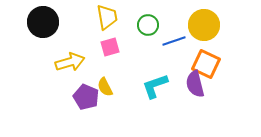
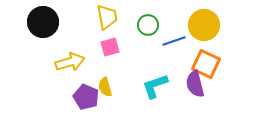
yellow semicircle: rotated 12 degrees clockwise
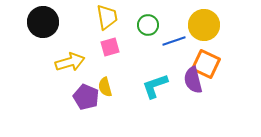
purple semicircle: moved 2 px left, 4 px up
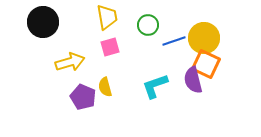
yellow circle: moved 13 px down
purple pentagon: moved 3 px left
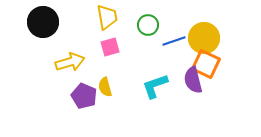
purple pentagon: moved 1 px right, 1 px up
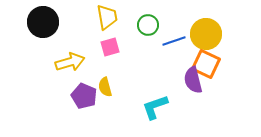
yellow circle: moved 2 px right, 4 px up
cyan L-shape: moved 21 px down
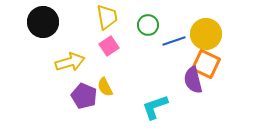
pink square: moved 1 px left, 1 px up; rotated 18 degrees counterclockwise
yellow semicircle: rotated 12 degrees counterclockwise
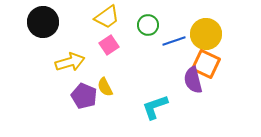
yellow trapezoid: rotated 64 degrees clockwise
pink square: moved 1 px up
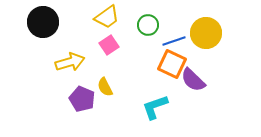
yellow circle: moved 1 px up
orange square: moved 34 px left
purple semicircle: rotated 32 degrees counterclockwise
purple pentagon: moved 2 px left, 3 px down
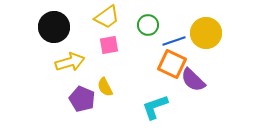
black circle: moved 11 px right, 5 px down
pink square: rotated 24 degrees clockwise
